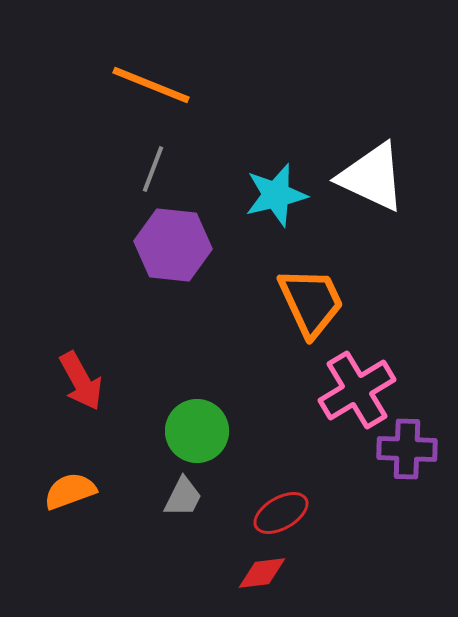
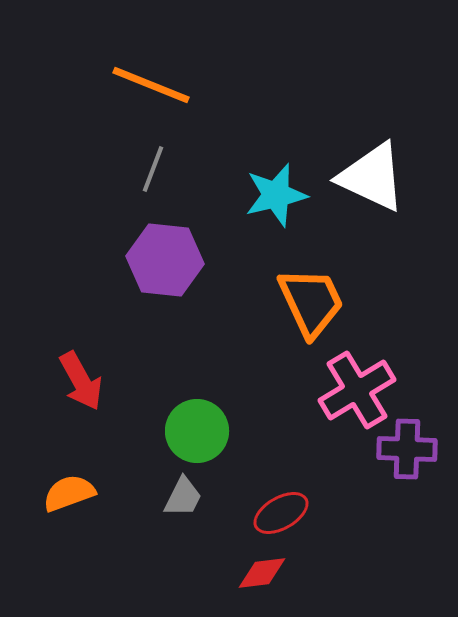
purple hexagon: moved 8 px left, 15 px down
orange semicircle: moved 1 px left, 2 px down
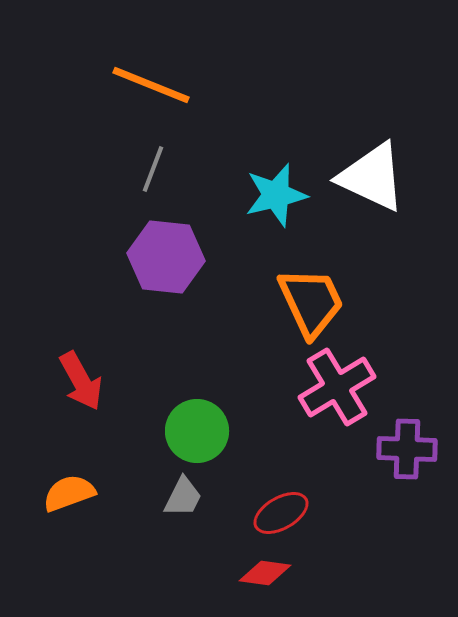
purple hexagon: moved 1 px right, 3 px up
pink cross: moved 20 px left, 3 px up
red diamond: moved 3 px right; rotated 15 degrees clockwise
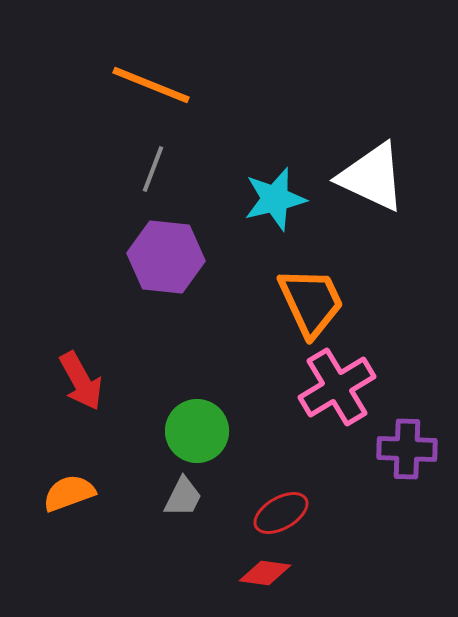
cyan star: moved 1 px left, 4 px down
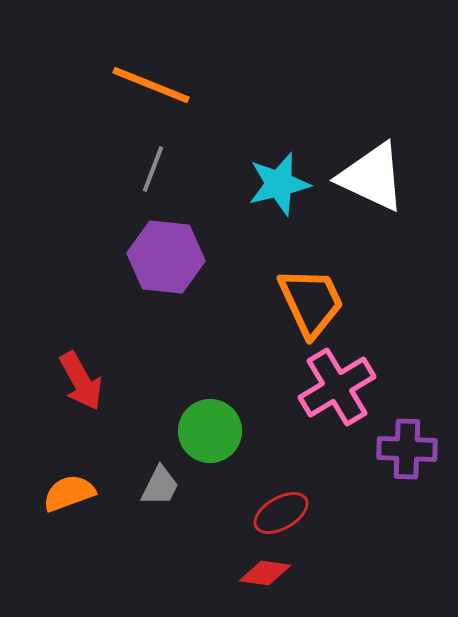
cyan star: moved 4 px right, 15 px up
green circle: moved 13 px right
gray trapezoid: moved 23 px left, 11 px up
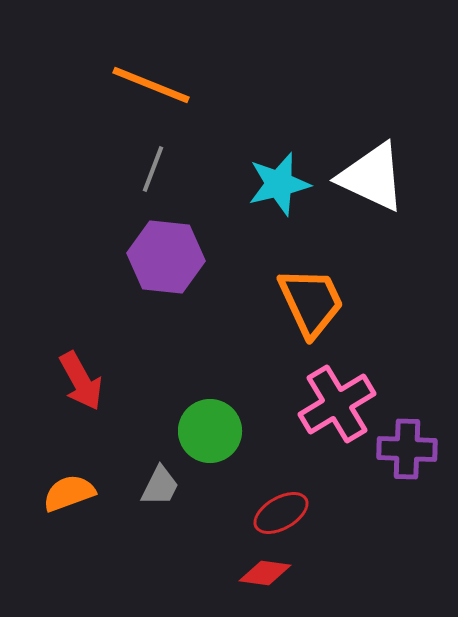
pink cross: moved 17 px down
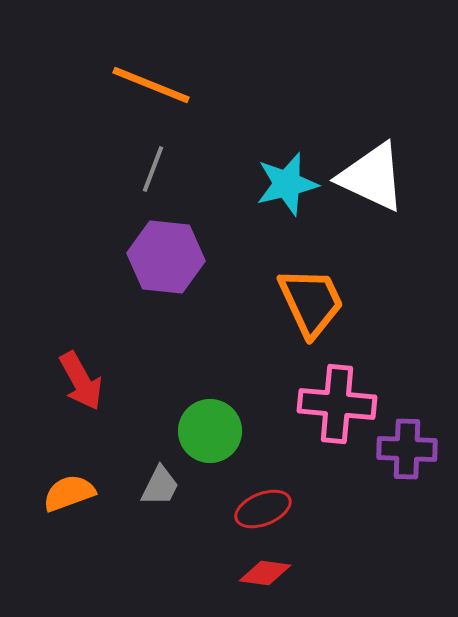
cyan star: moved 8 px right
pink cross: rotated 36 degrees clockwise
red ellipse: moved 18 px left, 4 px up; rotated 8 degrees clockwise
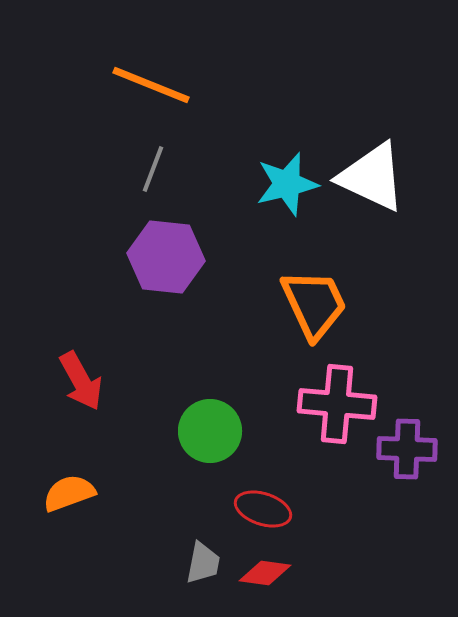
orange trapezoid: moved 3 px right, 2 px down
gray trapezoid: moved 43 px right, 77 px down; rotated 15 degrees counterclockwise
red ellipse: rotated 40 degrees clockwise
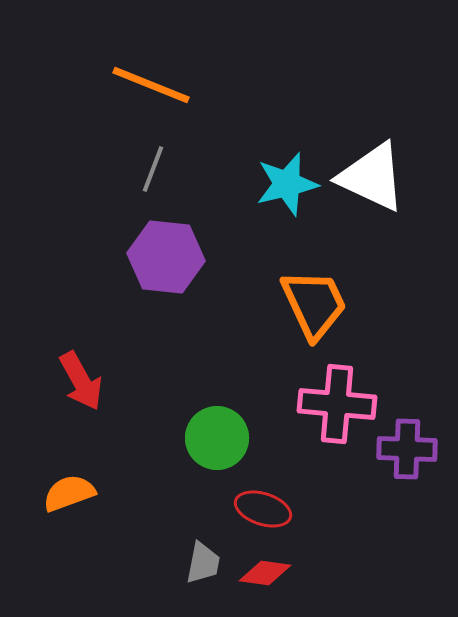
green circle: moved 7 px right, 7 px down
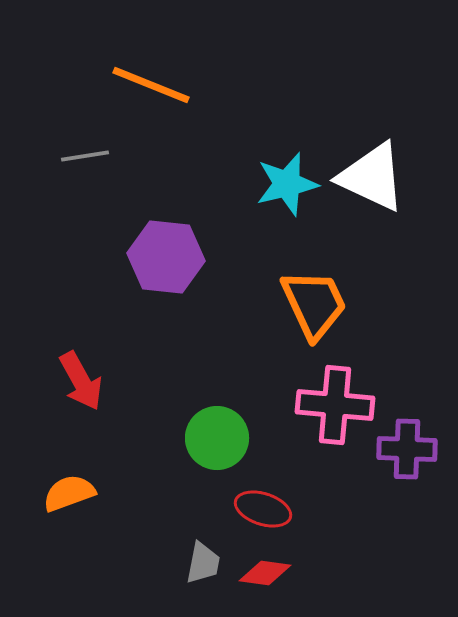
gray line: moved 68 px left, 13 px up; rotated 60 degrees clockwise
pink cross: moved 2 px left, 1 px down
